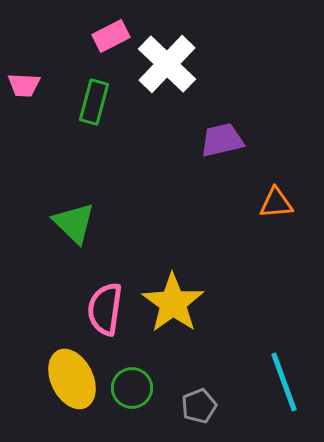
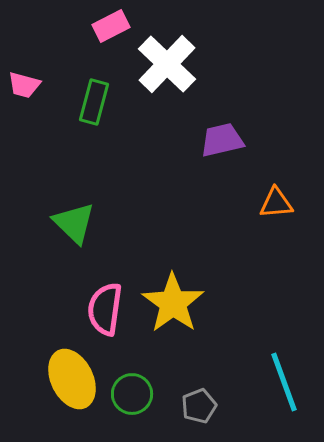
pink rectangle: moved 10 px up
pink trapezoid: rotated 12 degrees clockwise
green circle: moved 6 px down
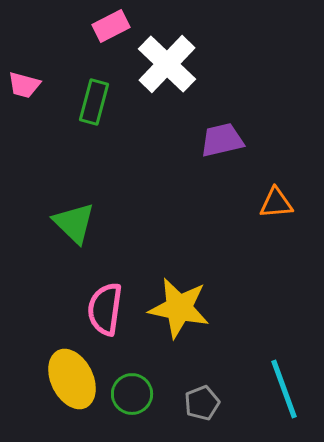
yellow star: moved 6 px right, 5 px down; rotated 24 degrees counterclockwise
cyan line: moved 7 px down
gray pentagon: moved 3 px right, 3 px up
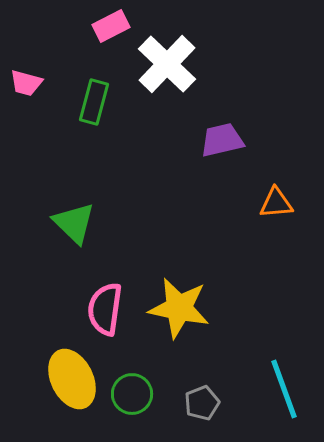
pink trapezoid: moved 2 px right, 2 px up
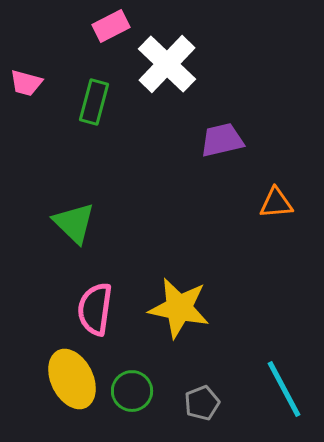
pink semicircle: moved 10 px left
cyan line: rotated 8 degrees counterclockwise
green circle: moved 3 px up
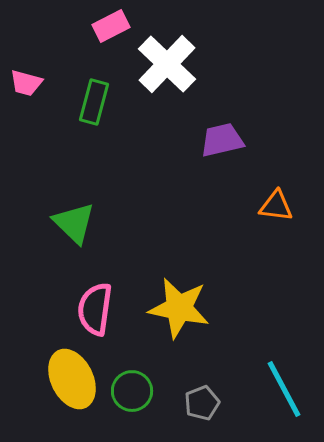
orange triangle: moved 3 px down; rotated 12 degrees clockwise
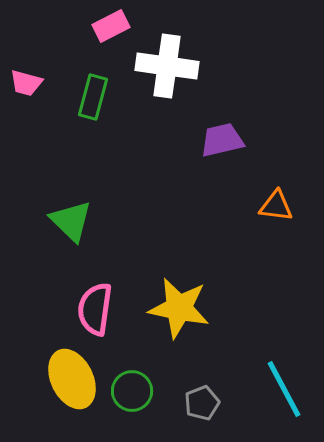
white cross: moved 2 px down; rotated 36 degrees counterclockwise
green rectangle: moved 1 px left, 5 px up
green triangle: moved 3 px left, 2 px up
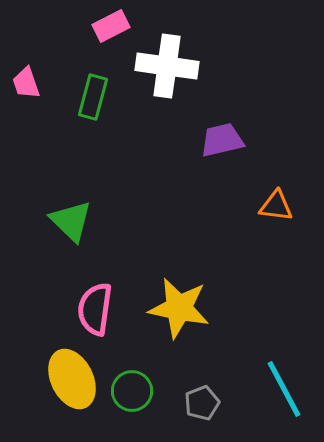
pink trapezoid: rotated 56 degrees clockwise
